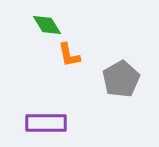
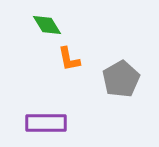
orange L-shape: moved 4 px down
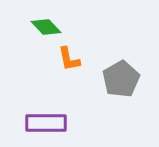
green diamond: moved 1 px left, 2 px down; rotated 12 degrees counterclockwise
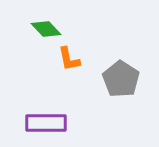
green diamond: moved 2 px down
gray pentagon: rotated 9 degrees counterclockwise
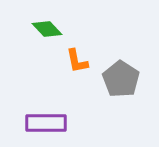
green diamond: moved 1 px right
orange L-shape: moved 8 px right, 2 px down
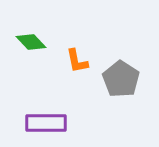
green diamond: moved 16 px left, 13 px down
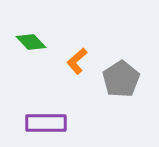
orange L-shape: rotated 60 degrees clockwise
gray pentagon: rotated 6 degrees clockwise
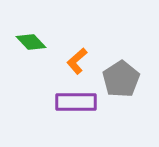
purple rectangle: moved 30 px right, 21 px up
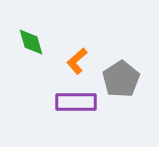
green diamond: rotated 28 degrees clockwise
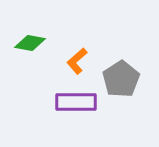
green diamond: moved 1 px left, 1 px down; rotated 64 degrees counterclockwise
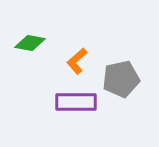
gray pentagon: rotated 21 degrees clockwise
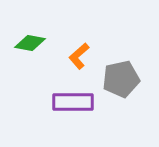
orange L-shape: moved 2 px right, 5 px up
purple rectangle: moved 3 px left
